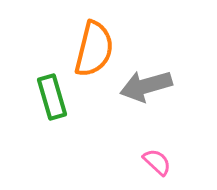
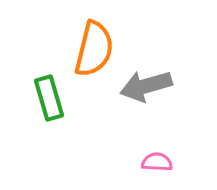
green rectangle: moved 3 px left, 1 px down
pink semicircle: rotated 40 degrees counterclockwise
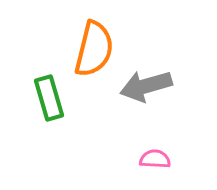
pink semicircle: moved 2 px left, 3 px up
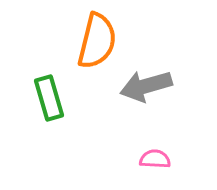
orange semicircle: moved 3 px right, 8 px up
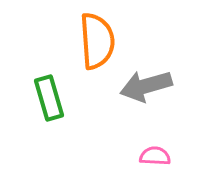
orange semicircle: rotated 18 degrees counterclockwise
pink semicircle: moved 3 px up
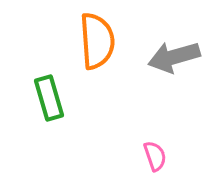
gray arrow: moved 28 px right, 29 px up
pink semicircle: rotated 68 degrees clockwise
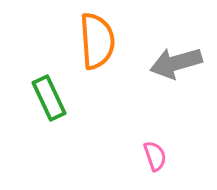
gray arrow: moved 2 px right, 6 px down
green rectangle: rotated 9 degrees counterclockwise
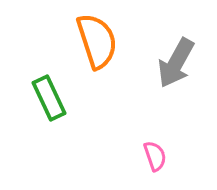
orange semicircle: rotated 14 degrees counterclockwise
gray arrow: rotated 45 degrees counterclockwise
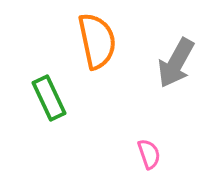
orange semicircle: rotated 6 degrees clockwise
pink semicircle: moved 6 px left, 2 px up
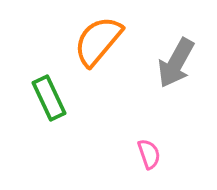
orange semicircle: moved 1 px right; rotated 128 degrees counterclockwise
